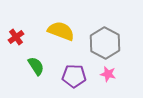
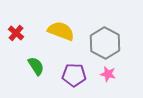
red cross: moved 4 px up; rotated 14 degrees counterclockwise
purple pentagon: moved 1 px up
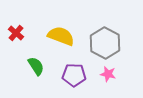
yellow semicircle: moved 5 px down
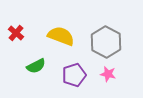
gray hexagon: moved 1 px right, 1 px up
green semicircle: rotated 96 degrees clockwise
purple pentagon: rotated 20 degrees counterclockwise
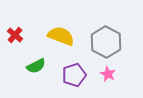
red cross: moved 1 px left, 2 px down
pink star: rotated 14 degrees clockwise
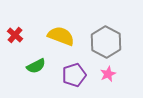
pink star: rotated 21 degrees clockwise
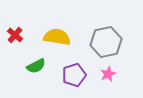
yellow semicircle: moved 4 px left, 1 px down; rotated 12 degrees counterclockwise
gray hexagon: rotated 20 degrees clockwise
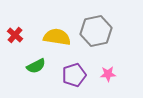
gray hexagon: moved 10 px left, 11 px up
pink star: rotated 21 degrees clockwise
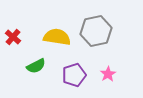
red cross: moved 2 px left, 2 px down
pink star: rotated 28 degrees counterclockwise
